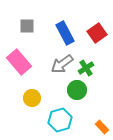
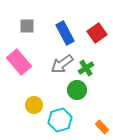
yellow circle: moved 2 px right, 7 px down
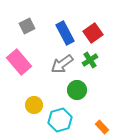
gray square: rotated 28 degrees counterclockwise
red square: moved 4 px left
green cross: moved 4 px right, 8 px up
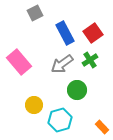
gray square: moved 8 px right, 13 px up
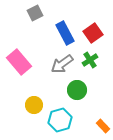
orange rectangle: moved 1 px right, 1 px up
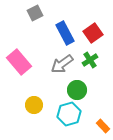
cyan hexagon: moved 9 px right, 6 px up
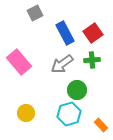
green cross: moved 2 px right; rotated 28 degrees clockwise
yellow circle: moved 8 px left, 8 px down
orange rectangle: moved 2 px left, 1 px up
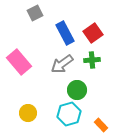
yellow circle: moved 2 px right
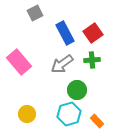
yellow circle: moved 1 px left, 1 px down
orange rectangle: moved 4 px left, 4 px up
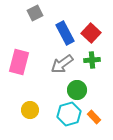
red square: moved 2 px left; rotated 12 degrees counterclockwise
pink rectangle: rotated 55 degrees clockwise
yellow circle: moved 3 px right, 4 px up
orange rectangle: moved 3 px left, 4 px up
